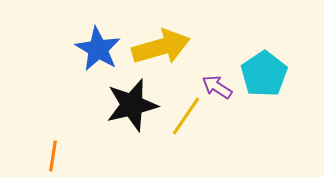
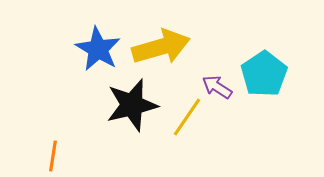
yellow line: moved 1 px right, 1 px down
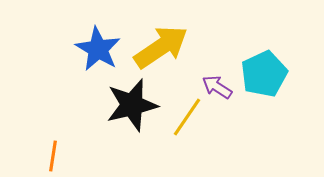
yellow arrow: rotated 18 degrees counterclockwise
cyan pentagon: rotated 9 degrees clockwise
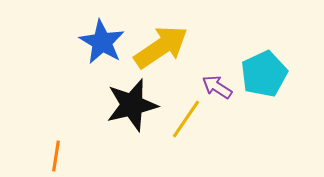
blue star: moved 4 px right, 7 px up
yellow line: moved 1 px left, 2 px down
orange line: moved 3 px right
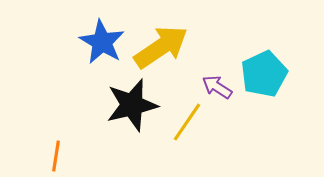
yellow line: moved 1 px right, 3 px down
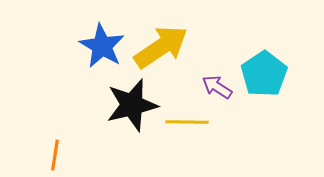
blue star: moved 4 px down
cyan pentagon: rotated 9 degrees counterclockwise
yellow line: rotated 57 degrees clockwise
orange line: moved 1 px left, 1 px up
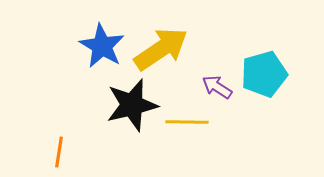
yellow arrow: moved 2 px down
cyan pentagon: rotated 18 degrees clockwise
orange line: moved 4 px right, 3 px up
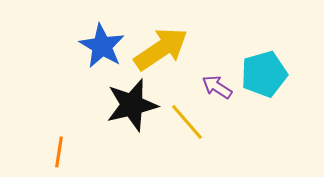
yellow line: rotated 48 degrees clockwise
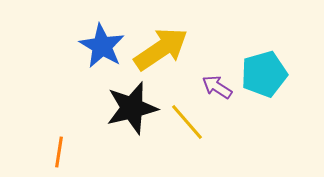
black star: moved 3 px down
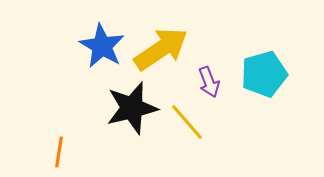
purple arrow: moved 8 px left, 5 px up; rotated 144 degrees counterclockwise
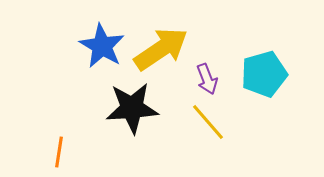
purple arrow: moved 2 px left, 3 px up
black star: rotated 10 degrees clockwise
yellow line: moved 21 px right
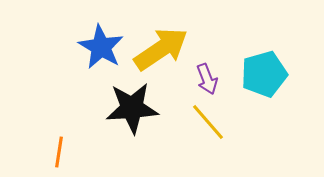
blue star: moved 1 px left, 1 px down
